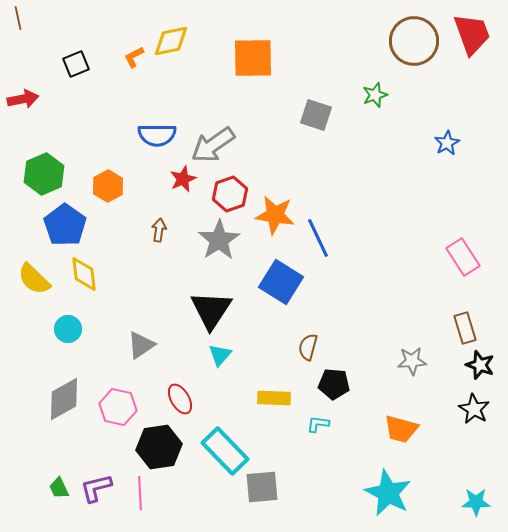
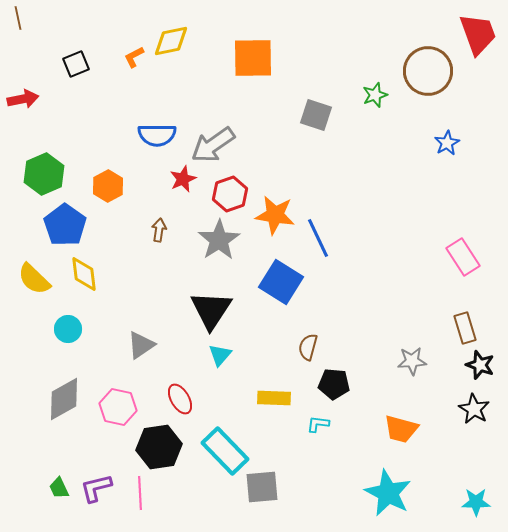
red trapezoid at (472, 34): moved 6 px right
brown circle at (414, 41): moved 14 px right, 30 px down
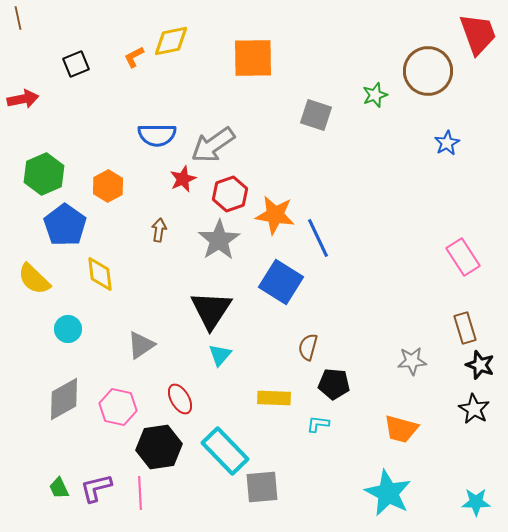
yellow diamond at (84, 274): moved 16 px right
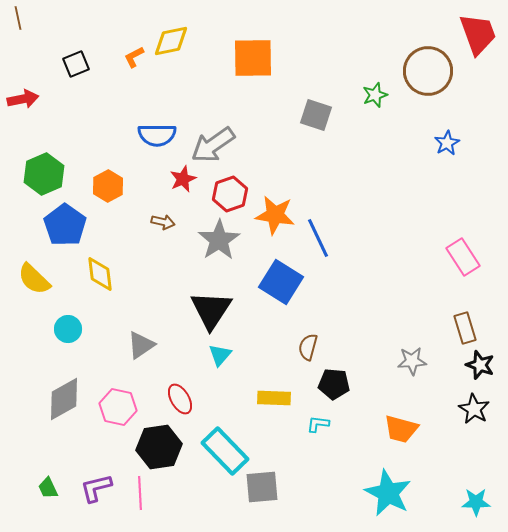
brown arrow at (159, 230): moved 4 px right, 8 px up; rotated 95 degrees clockwise
green trapezoid at (59, 488): moved 11 px left
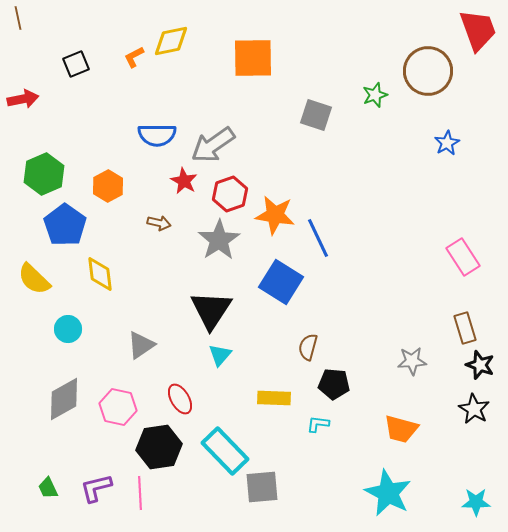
red trapezoid at (478, 34): moved 4 px up
red star at (183, 179): moved 1 px right, 2 px down; rotated 20 degrees counterclockwise
brown arrow at (163, 222): moved 4 px left, 1 px down
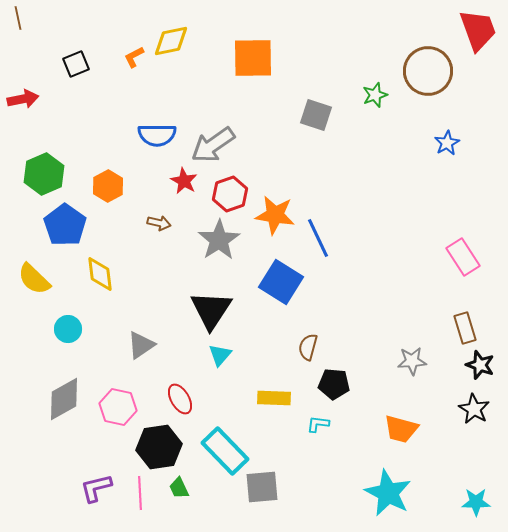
green trapezoid at (48, 488): moved 131 px right
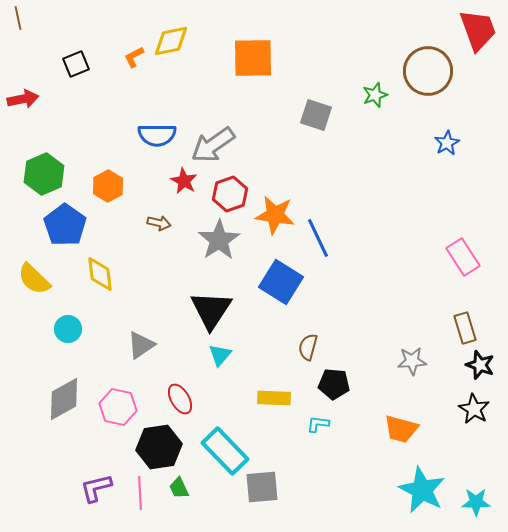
cyan star at (388, 493): moved 34 px right, 3 px up
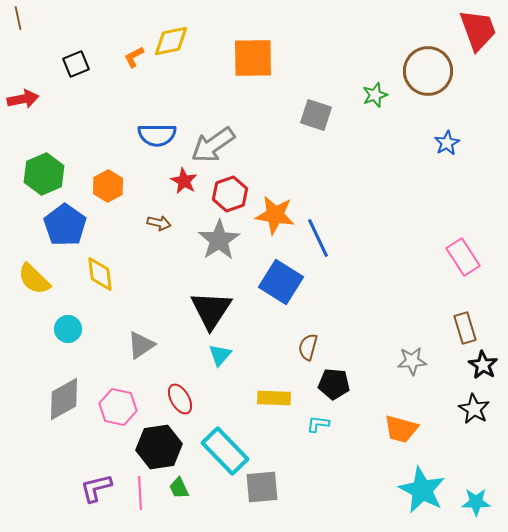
black star at (480, 365): moved 3 px right; rotated 12 degrees clockwise
